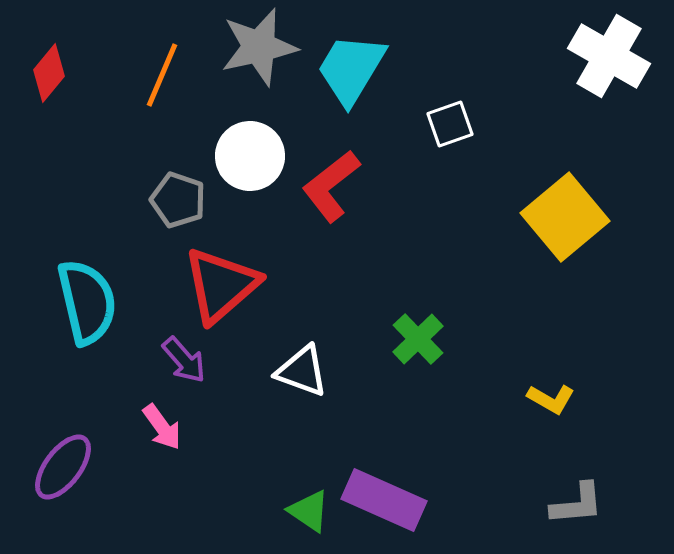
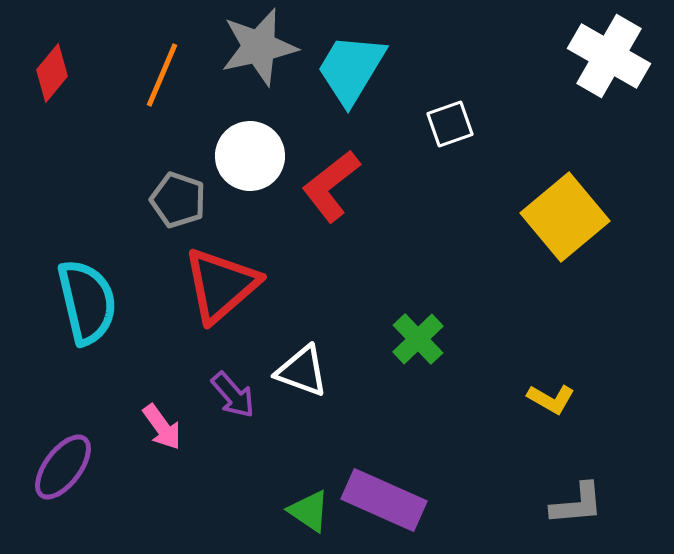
red diamond: moved 3 px right
purple arrow: moved 49 px right, 35 px down
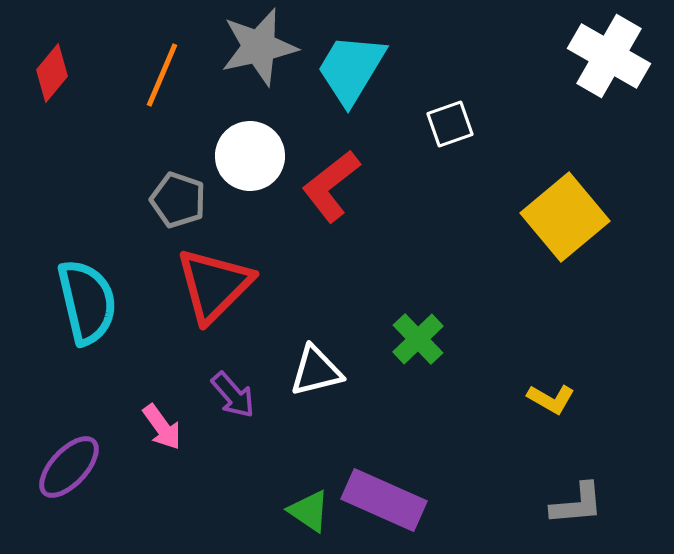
red triangle: moved 7 px left; rotated 4 degrees counterclockwise
white triangle: moved 14 px right; rotated 34 degrees counterclockwise
purple ellipse: moved 6 px right; rotated 6 degrees clockwise
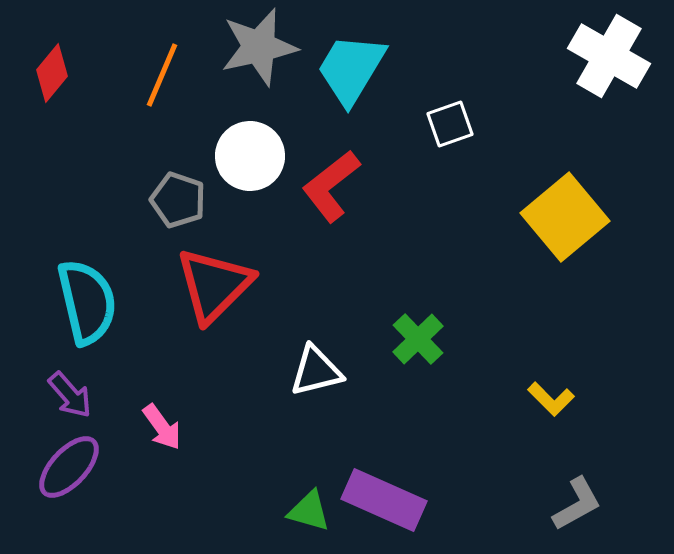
purple arrow: moved 163 px left
yellow L-shape: rotated 15 degrees clockwise
gray L-shape: rotated 24 degrees counterclockwise
green triangle: rotated 18 degrees counterclockwise
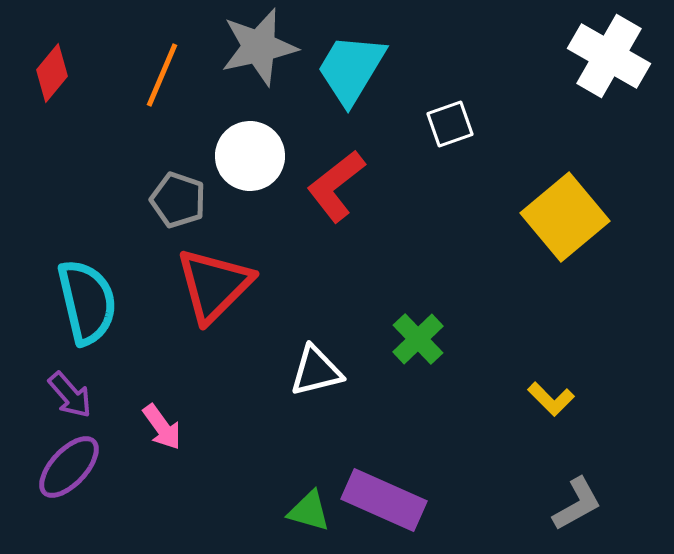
red L-shape: moved 5 px right
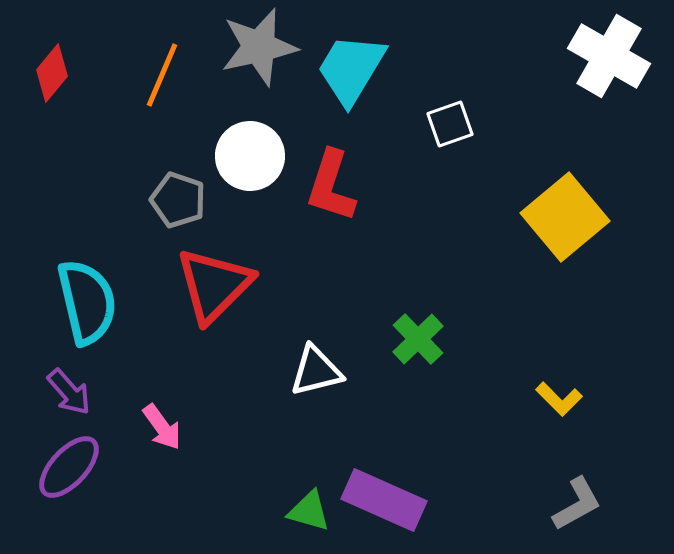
red L-shape: moved 5 px left; rotated 34 degrees counterclockwise
purple arrow: moved 1 px left, 3 px up
yellow L-shape: moved 8 px right
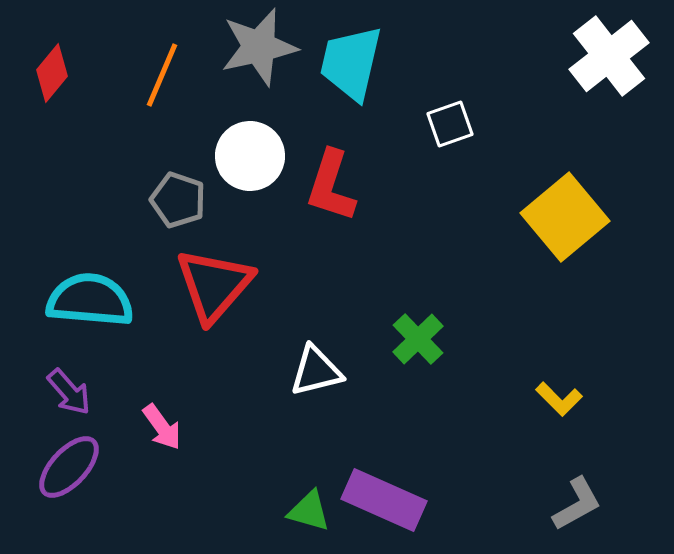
white cross: rotated 22 degrees clockwise
cyan trapezoid: moved 6 px up; rotated 18 degrees counterclockwise
red triangle: rotated 4 degrees counterclockwise
cyan semicircle: moved 3 px right, 2 px up; rotated 72 degrees counterclockwise
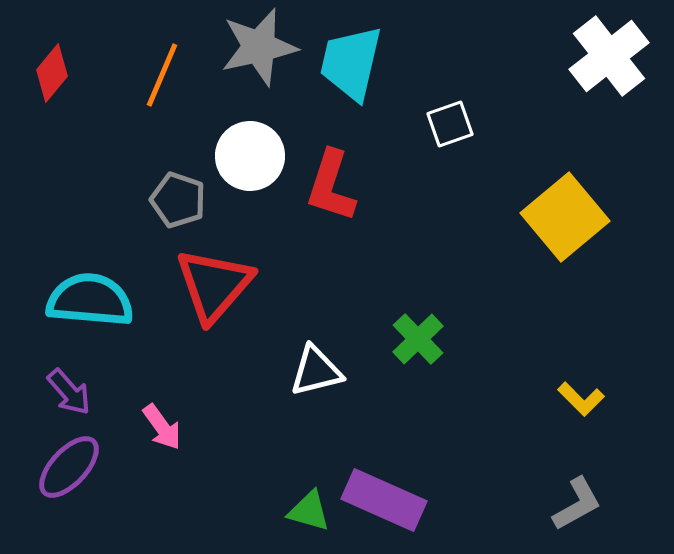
yellow L-shape: moved 22 px right
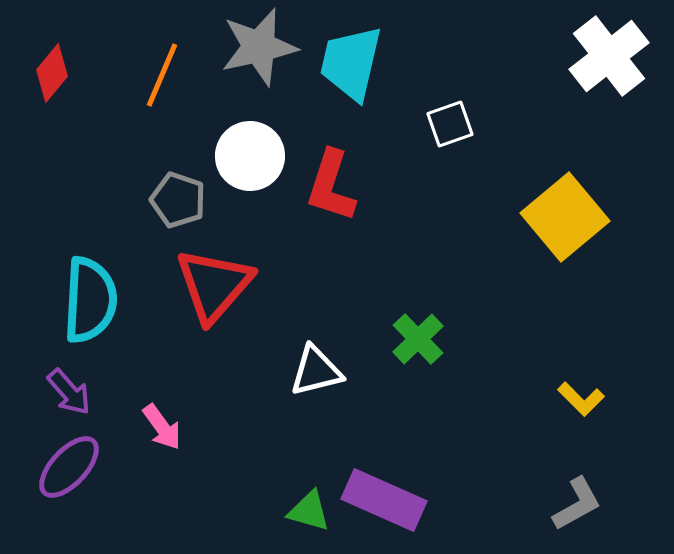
cyan semicircle: rotated 88 degrees clockwise
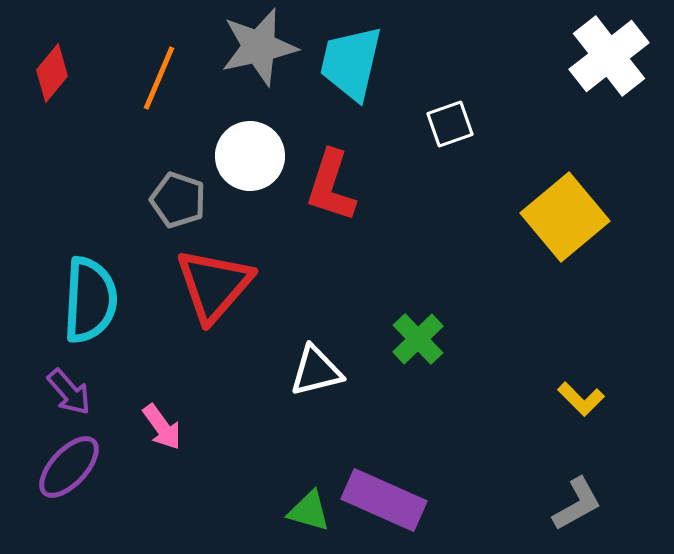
orange line: moved 3 px left, 3 px down
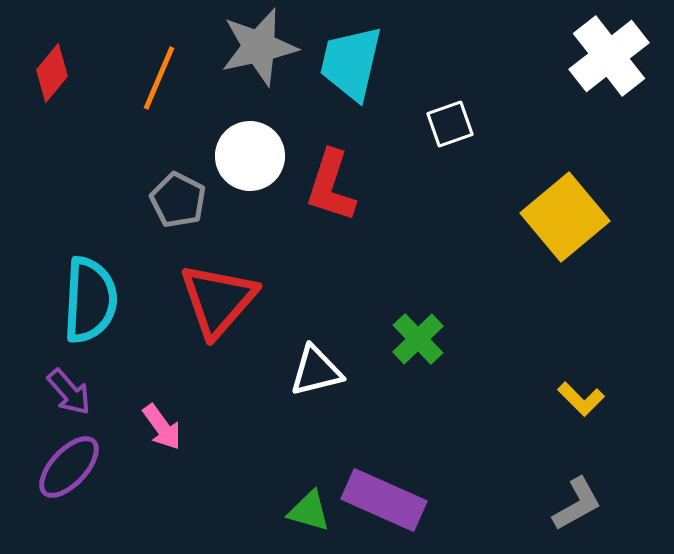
gray pentagon: rotated 8 degrees clockwise
red triangle: moved 4 px right, 15 px down
